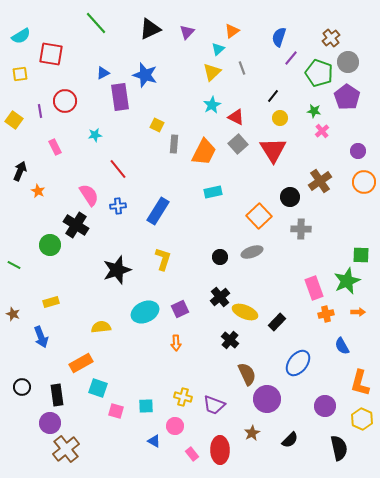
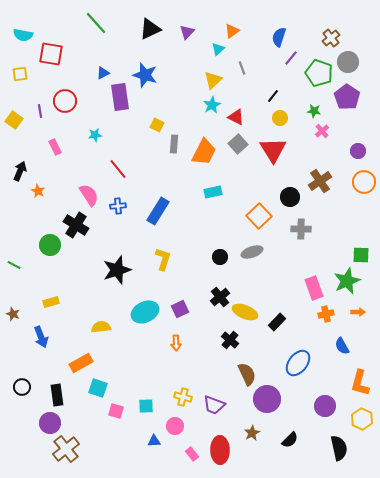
cyan semicircle at (21, 36): moved 2 px right, 1 px up; rotated 42 degrees clockwise
yellow triangle at (212, 72): moved 1 px right, 8 px down
blue triangle at (154, 441): rotated 32 degrees counterclockwise
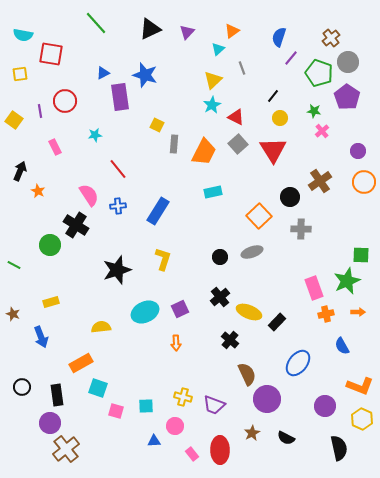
yellow ellipse at (245, 312): moved 4 px right
orange L-shape at (360, 383): moved 3 px down; rotated 84 degrees counterclockwise
black semicircle at (290, 440): moved 4 px left, 2 px up; rotated 72 degrees clockwise
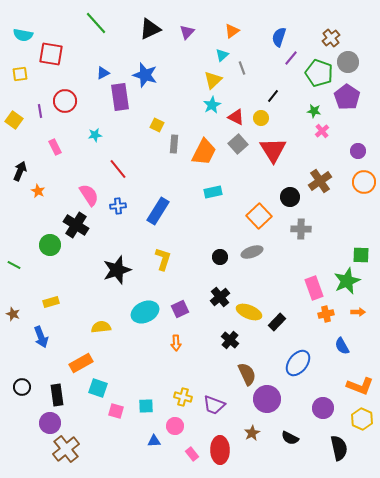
cyan triangle at (218, 49): moved 4 px right, 6 px down
yellow circle at (280, 118): moved 19 px left
purple circle at (325, 406): moved 2 px left, 2 px down
black semicircle at (286, 438): moved 4 px right
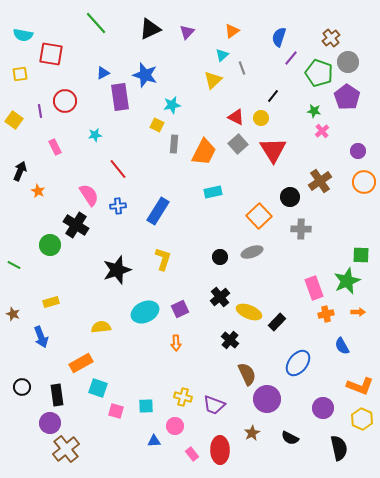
cyan star at (212, 105): moved 40 px left; rotated 18 degrees clockwise
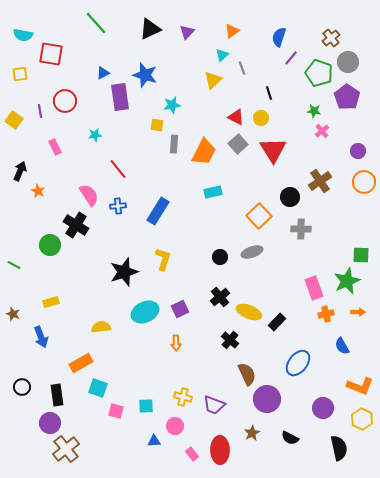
black line at (273, 96): moved 4 px left, 3 px up; rotated 56 degrees counterclockwise
yellow square at (157, 125): rotated 16 degrees counterclockwise
black star at (117, 270): moved 7 px right, 2 px down
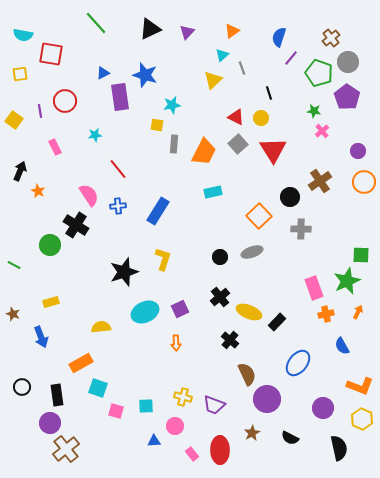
orange arrow at (358, 312): rotated 64 degrees counterclockwise
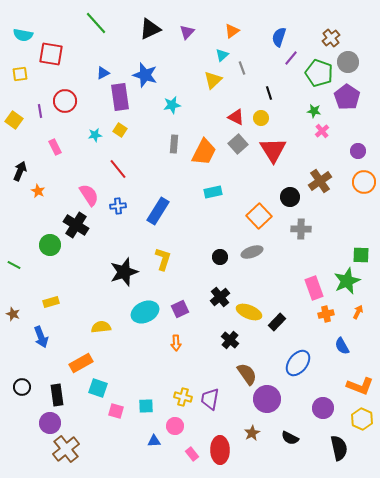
yellow square at (157, 125): moved 37 px left, 5 px down; rotated 24 degrees clockwise
brown semicircle at (247, 374): rotated 10 degrees counterclockwise
purple trapezoid at (214, 405): moved 4 px left, 6 px up; rotated 80 degrees clockwise
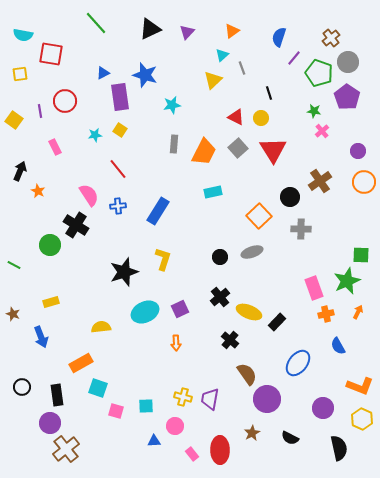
purple line at (291, 58): moved 3 px right
gray square at (238, 144): moved 4 px down
blue semicircle at (342, 346): moved 4 px left
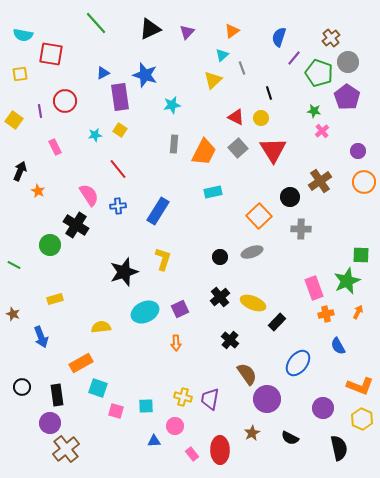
yellow rectangle at (51, 302): moved 4 px right, 3 px up
yellow ellipse at (249, 312): moved 4 px right, 9 px up
